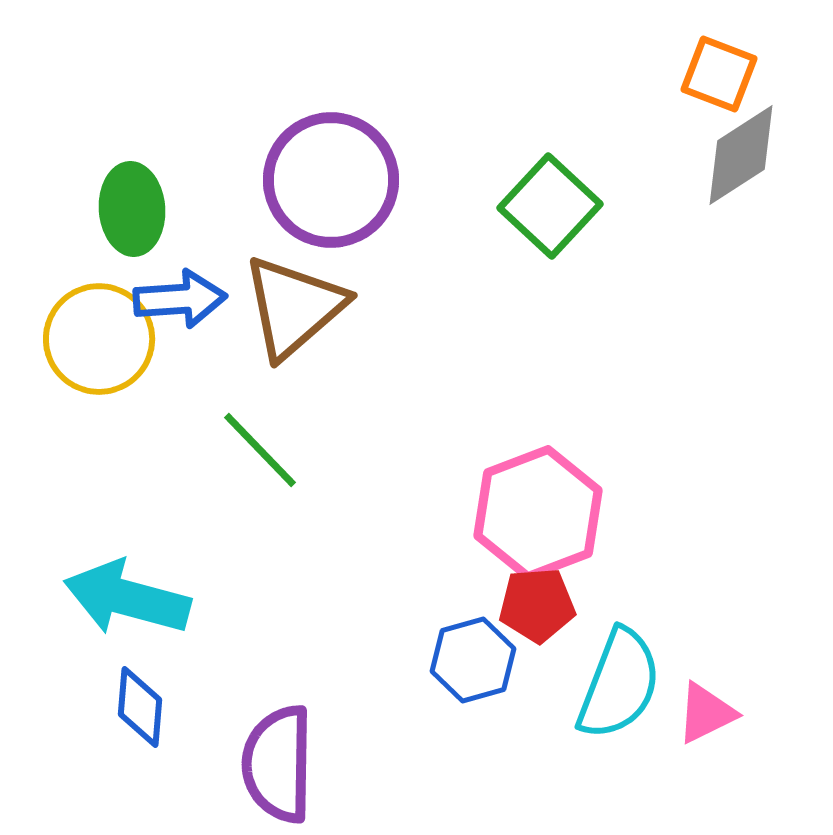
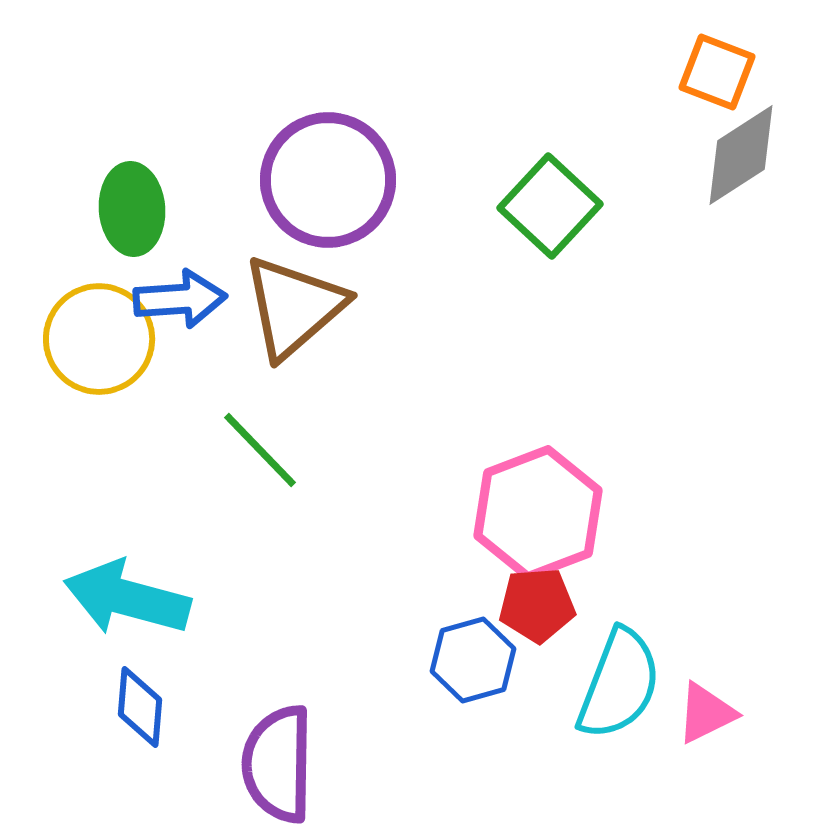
orange square: moved 2 px left, 2 px up
purple circle: moved 3 px left
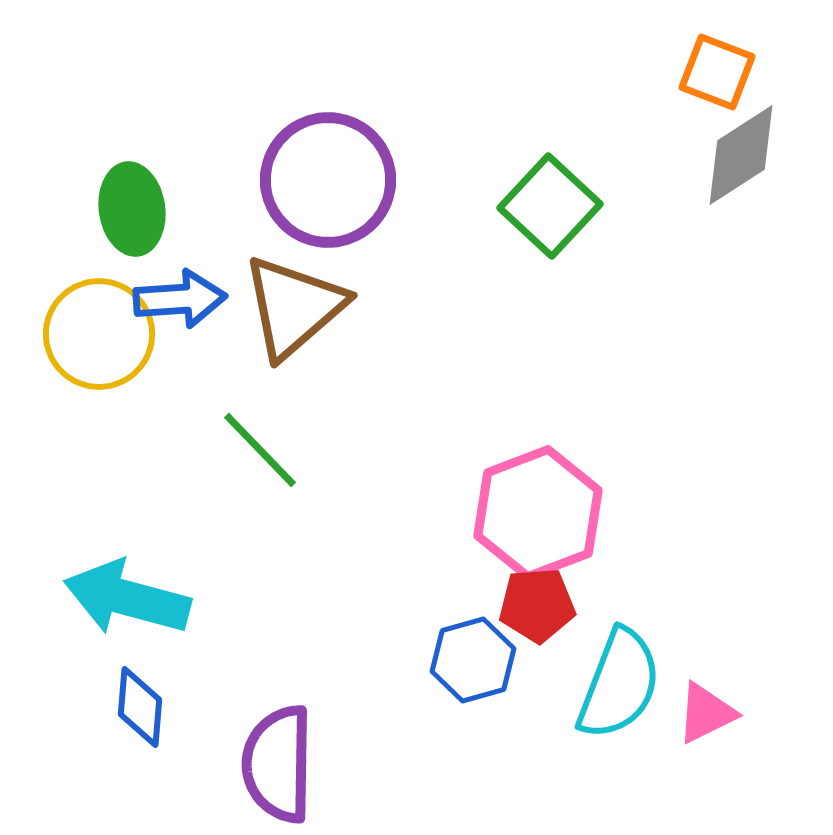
green ellipse: rotated 4 degrees counterclockwise
yellow circle: moved 5 px up
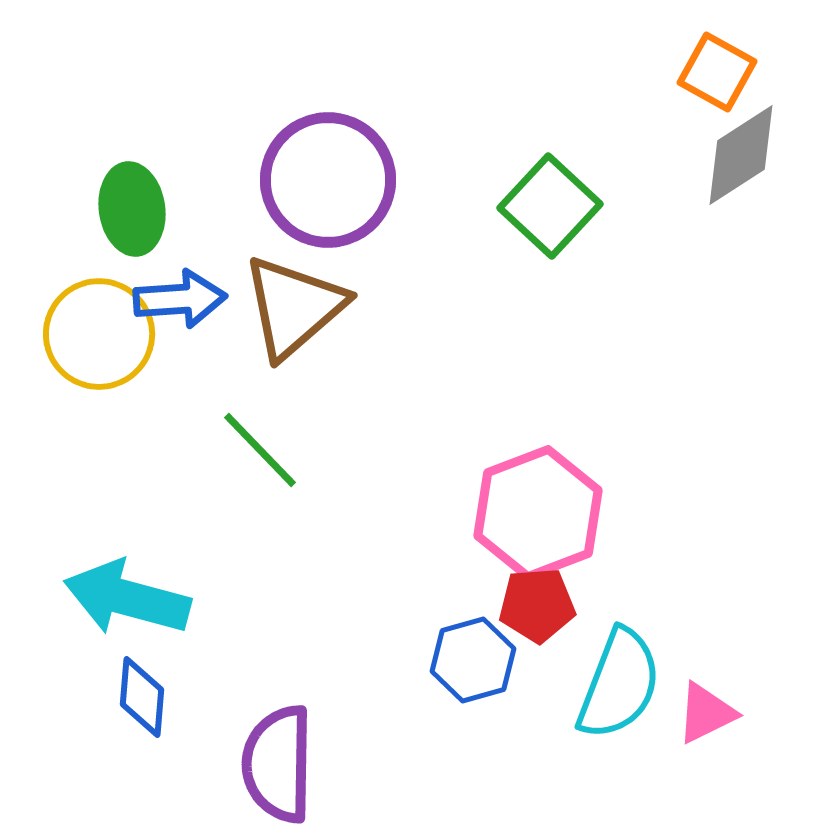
orange square: rotated 8 degrees clockwise
blue diamond: moved 2 px right, 10 px up
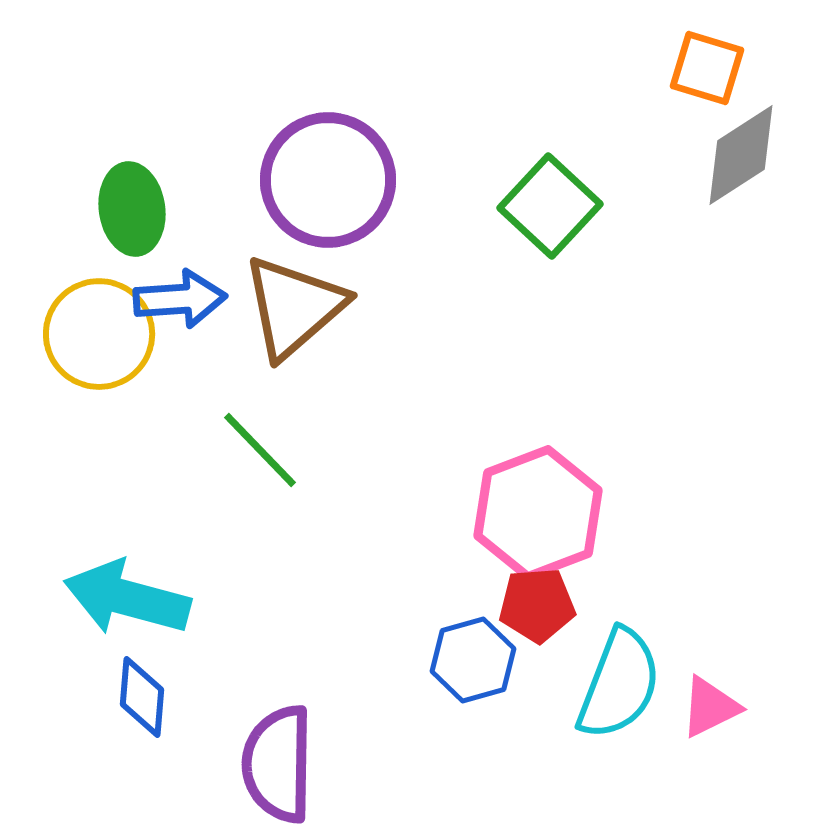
orange square: moved 10 px left, 4 px up; rotated 12 degrees counterclockwise
pink triangle: moved 4 px right, 6 px up
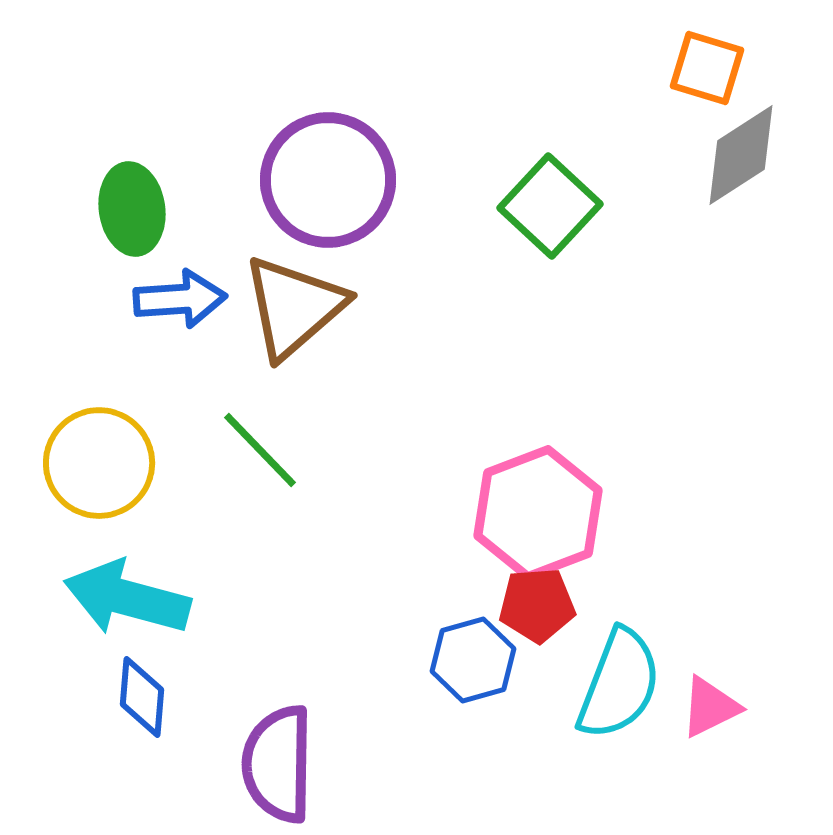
yellow circle: moved 129 px down
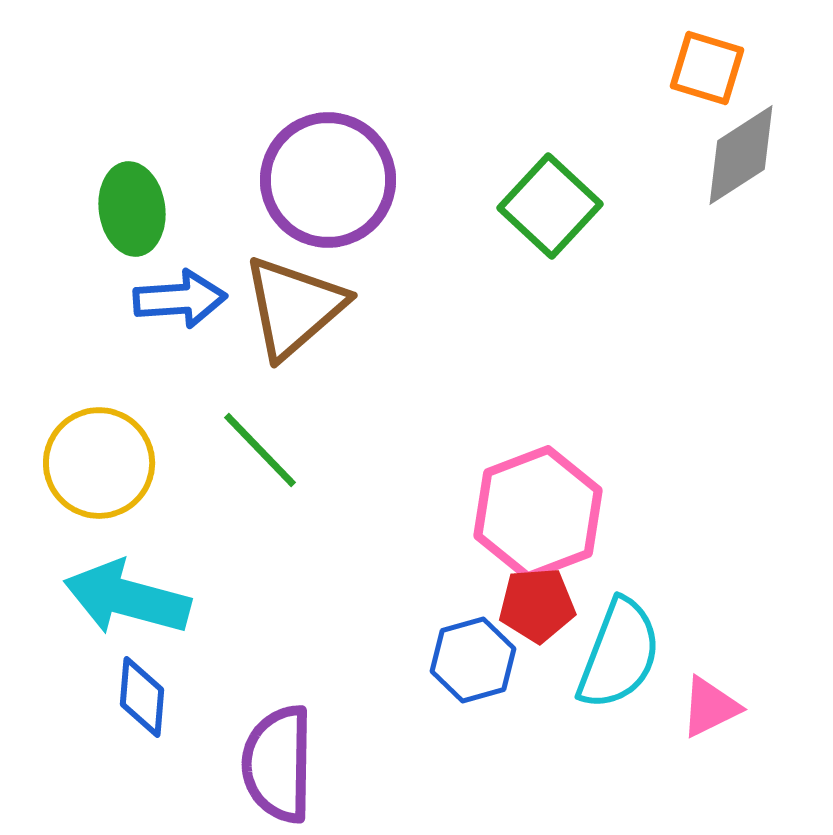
cyan semicircle: moved 30 px up
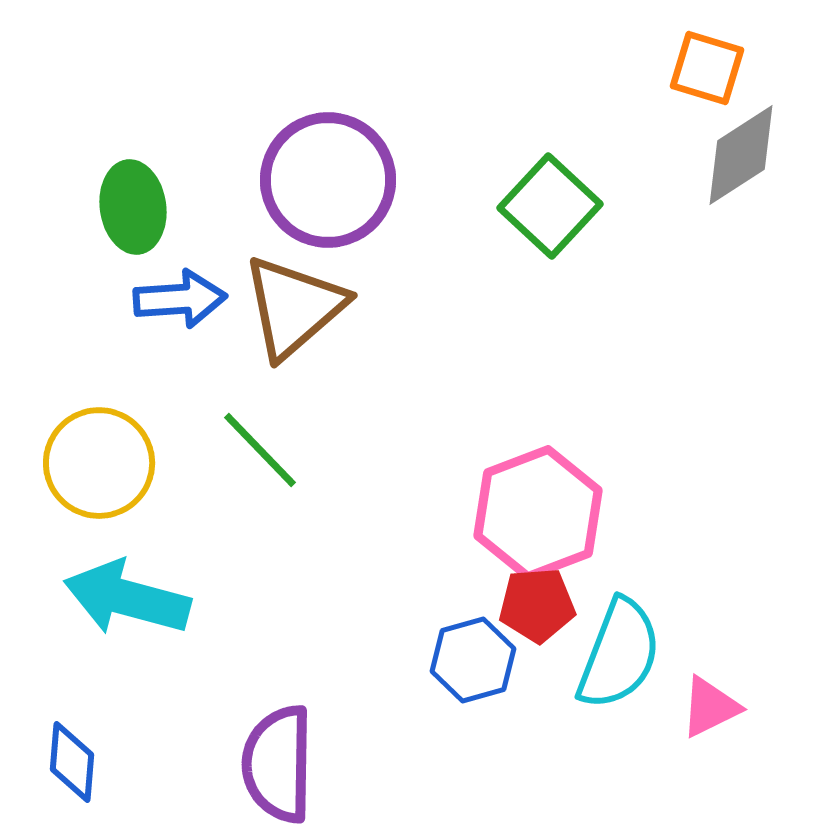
green ellipse: moved 1 px right, 2 px up
blue diamond: moved 70 px left, 65 px down
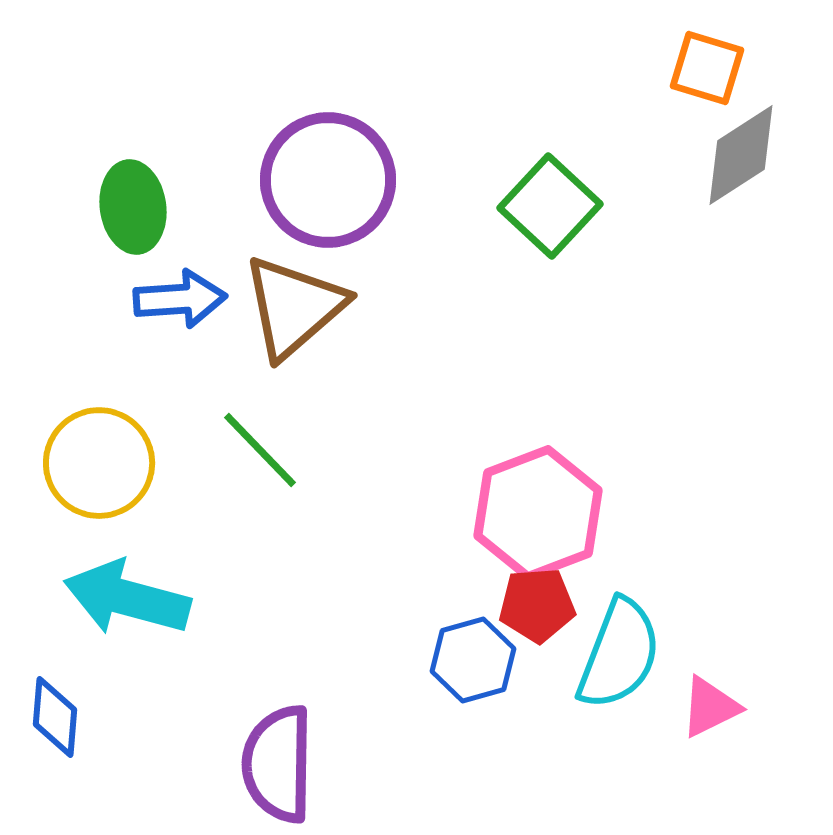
blue diamond: moved 17 px left, 45 px up
